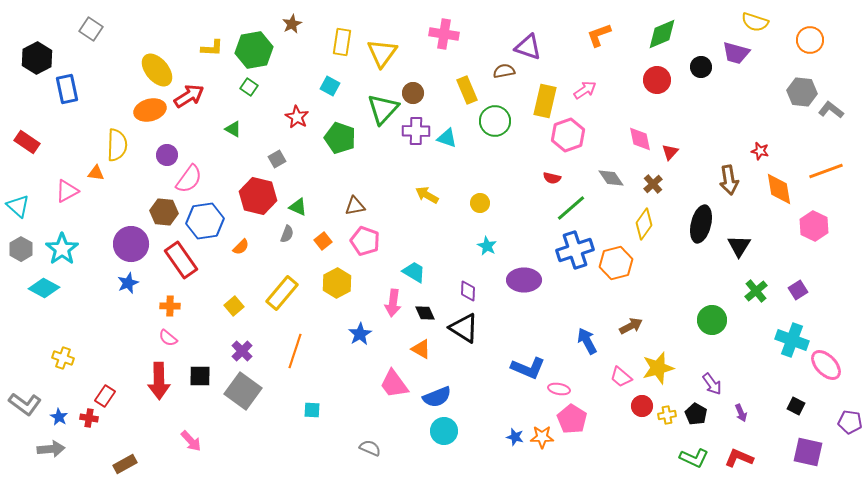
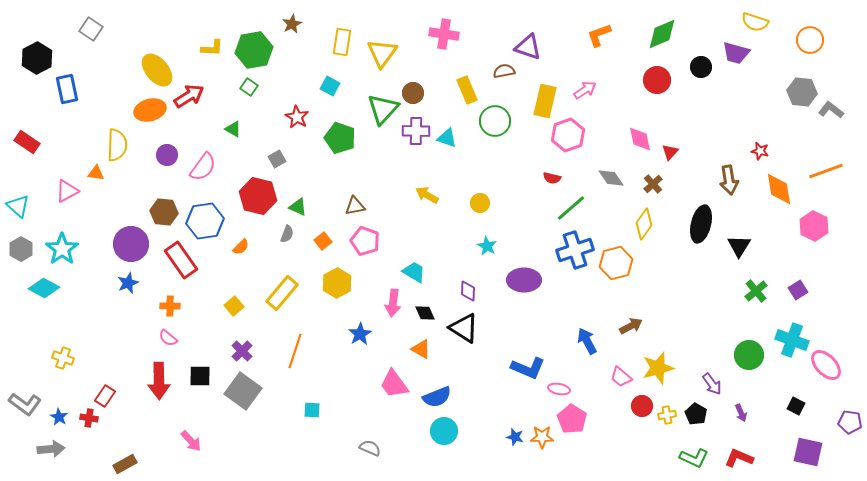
pink semicircle at (189, 179): moved 14 px right, 12 px up
green circle at (712, 320): moved 37 px right, 35 px down
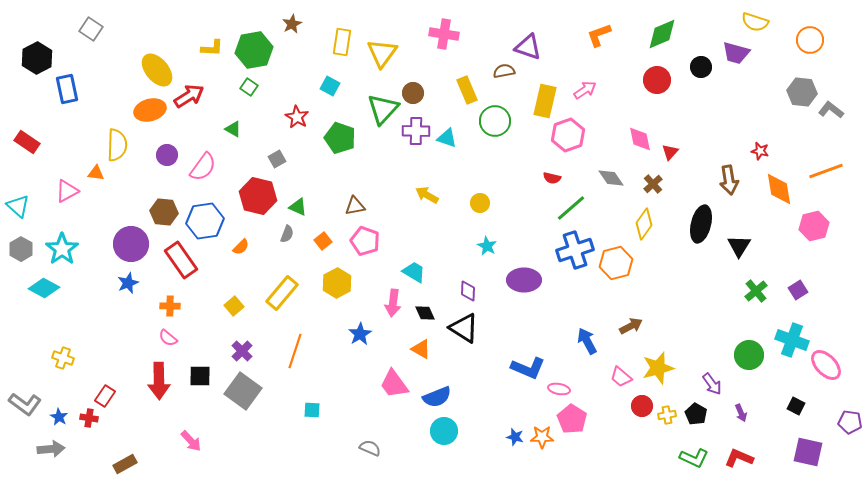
pink hexagon at (814, 226): rotated 20 degrees clockwise
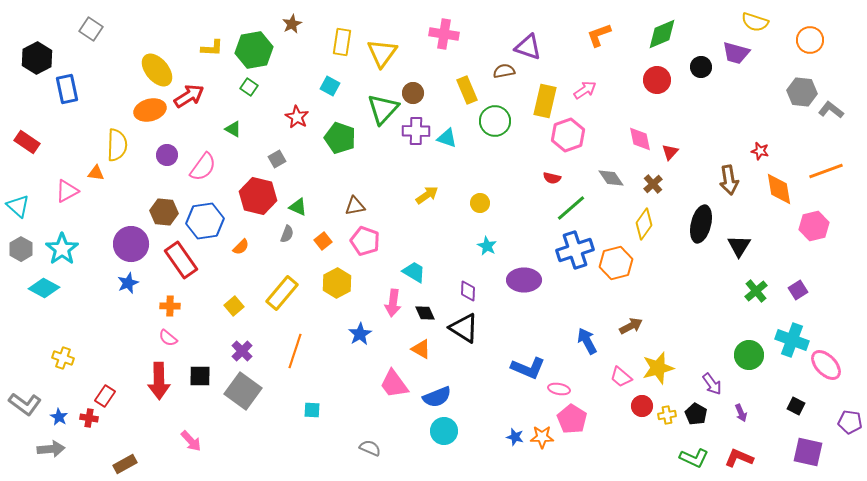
yellow arrow at (427, 195): rotated 115 degrees clockwise
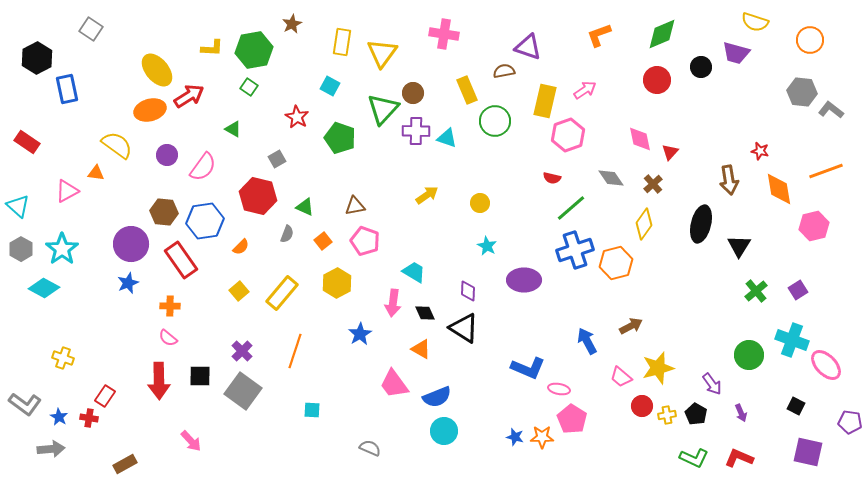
yellow semicircle at (117, 145): rotated 56 degrees counterclockwise
green triangle at (298, 207): moved 7 px right
yellow square at (234, 306): moved 5 px right, 15 px up
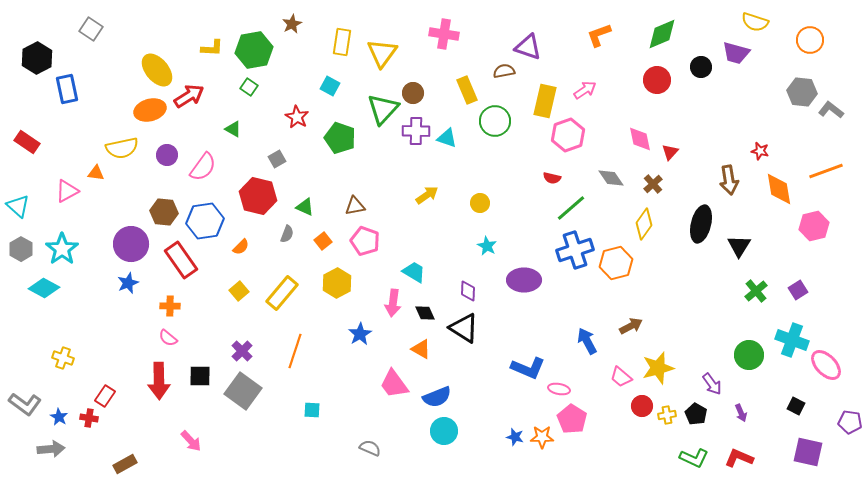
yellow semicircle at (117, 145): moved 5 px right, 3 px down; rotated 132 degrees clockwise
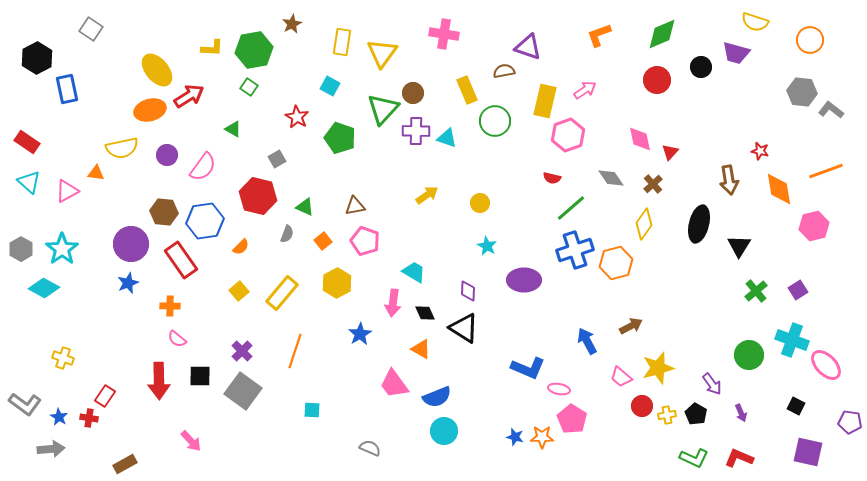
cyan triangle at (18, 206): moved 11 px right, 24 px up
black ellipse at (701, 224): moved 2 px left
pink semicircle at (168, 338): moved 9 px right, 1 px down
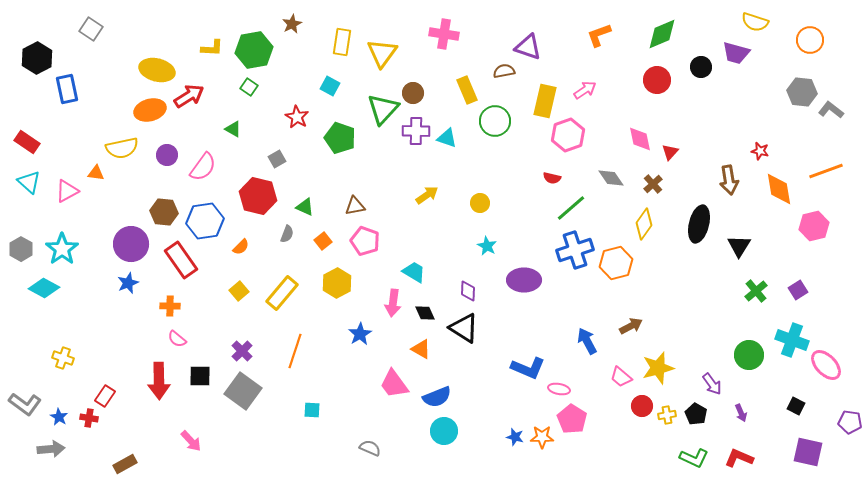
yellow ellipse at (157, 70): rotated 36 degrees counterclockwise
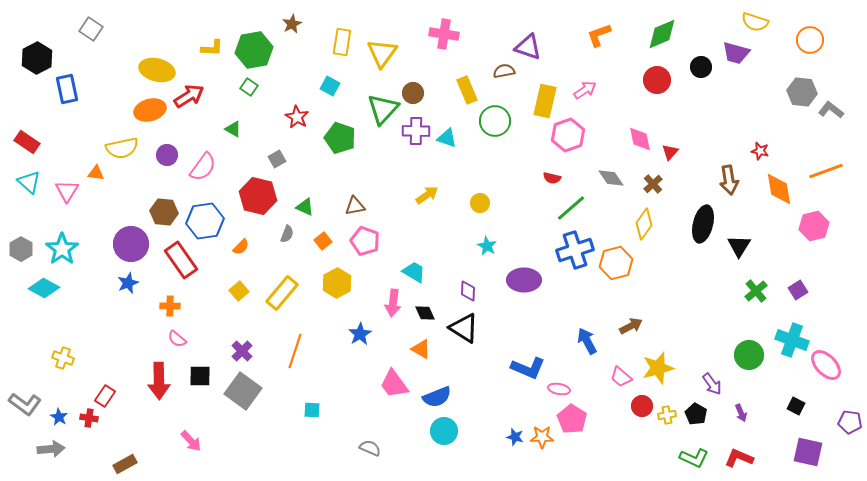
pink triangle at (67, 191): rotated 30 degrees counterclockwise
black ellipse at (699, 224): moved 4 px right
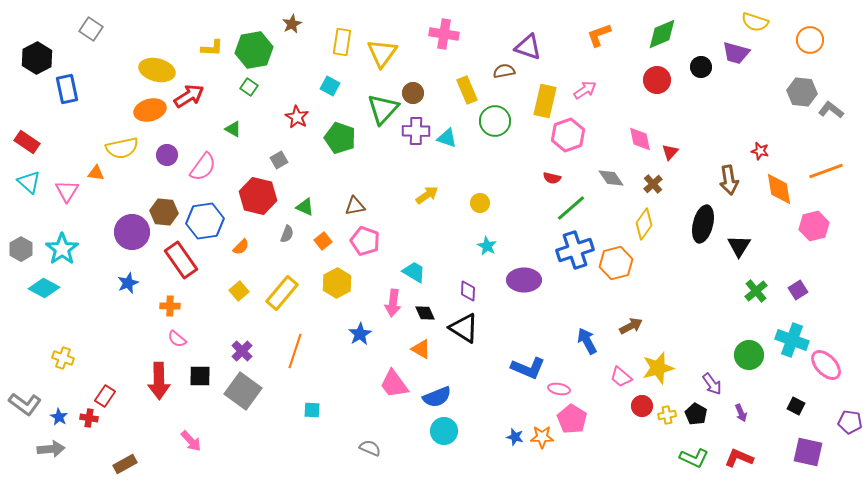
gray square at (277, 159): moved 2 px right, 1 px down
purple circle at (131, 244): moved 1 px right, 12 px up
